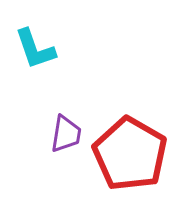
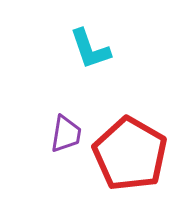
cyan L-shape: moved 55 px right
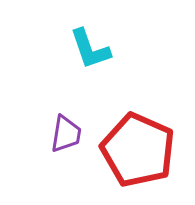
red pentagon: moved 8 px right, 4 px up; rotated 6 degrees counterclockwise
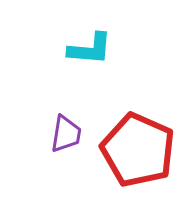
cyan L-shape: rotated 66 degrees counterclockwise
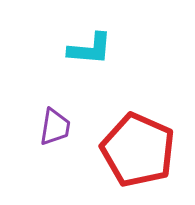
purple trapezoid: moved 11 px left, 7 px up
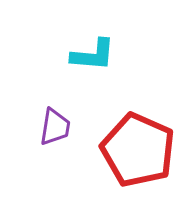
cyan L-shape: moved 3 px right, 6 px down
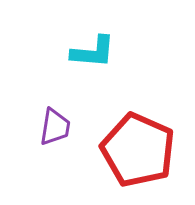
cyan L-shape: moved 3 px up
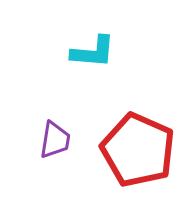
purple trapezoid: moved 13 px down
